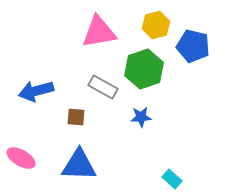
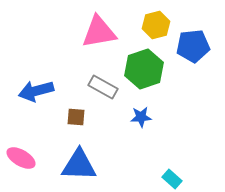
blue pentagon: rotated 20 degrees counterclockwise
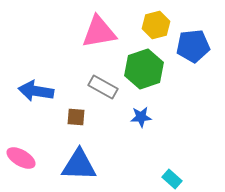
blue arrow: rotated 24 degrees clockwise
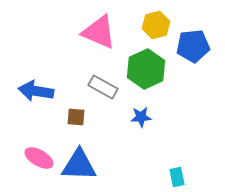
pink triangle: rotated 33 degrees clockwise
green hexagon: moved 2 px right; rotated 6 degrees counterclockwise
pink ellipse: moved 18 px right
cyan rectangle: moved 5 px right, 2 px up; rotated 36 degrees clockwise
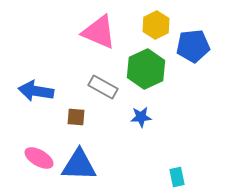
yellow hexagon: rotated 12 degrees counterclockwise
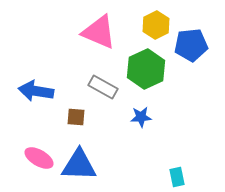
blue pentagon: moved 2 px left, 1 px up
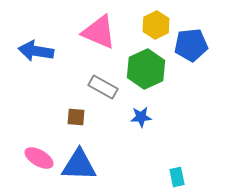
blue arrow: moved 40 px up
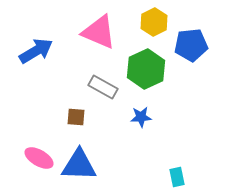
yellow hexagon: moved 2 px left, 3 px up
blue arrow: rotated 140 degrees clockwise
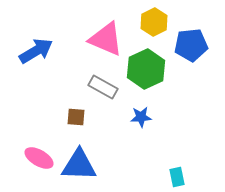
pink triangle: moved 7 px right, 7 px down
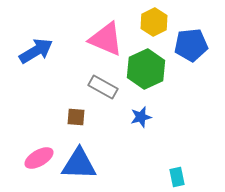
blue star: rotated 10 degrees counterclockwise
pink ellipse: rotated 60 degrees counterclockwise
blue triangle: moved 1 px up
